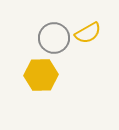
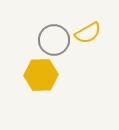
gray circle: moved 2 px down
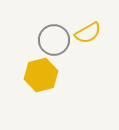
yellow hexagon: rotated 12 degrees counterclockwise
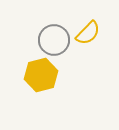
yellow semicircle: rotated 16 degrees counterclockwise
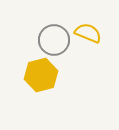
yellow semicircle: rotated 112 degrees counterclockwise
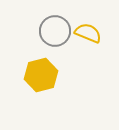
gray circle: moved 1 px right, 9 px up
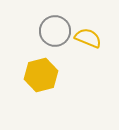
yellow semicircle: moved 5 px down
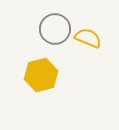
gray circle: moved 2 px up
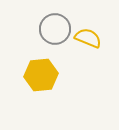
yellow hexagon: rotated 8 degrees clockwise
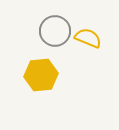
gray circle: moved 2 px down
